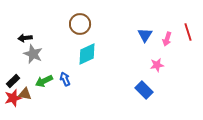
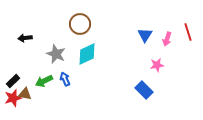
gray star: moved 23 px right
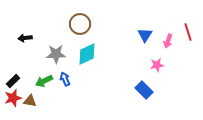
pink arrow: moved 1 px right, 2 px down
gray star: rotated 24 degrees counterclockwise
brown triangle: moved 5 px right, 7 px down
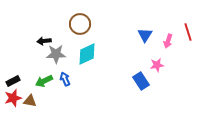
black arrow: moved 19 px right, 3 px down
black rectangle: rotated 16 degrees clockwise
blue rectangle: moved 3 px left, 9 px up; rotated 12 degrees clockwise
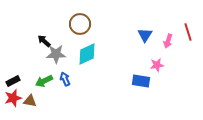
black arrow: rotated 48 degrees clockwise
blue rectangle: rotated 48 degrees counterclockwise
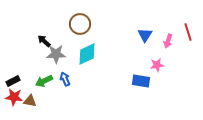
red star: moved 1 px right, 1 px up; rotated 24 degrees clockwise
